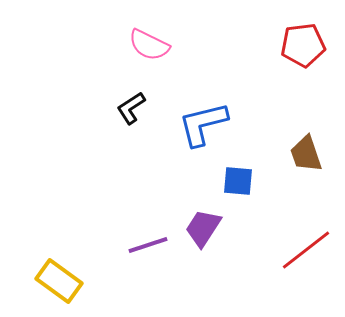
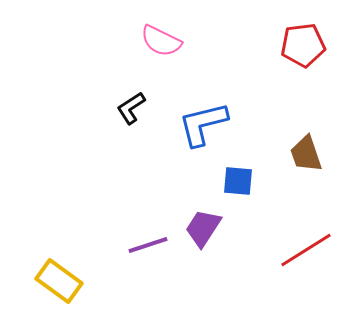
pink semicircle: moved 12 px right, 4 px up
red line: rotated 6 degrees clockwise
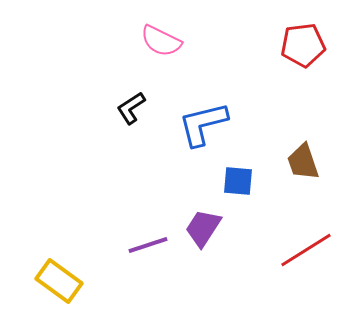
brown trapezoid: moved 3 px left, 8 px down
